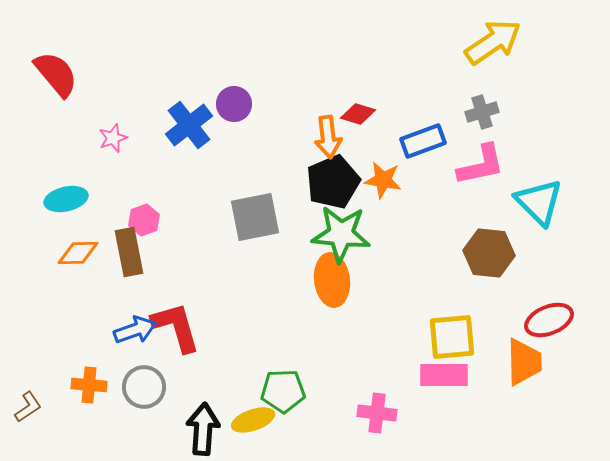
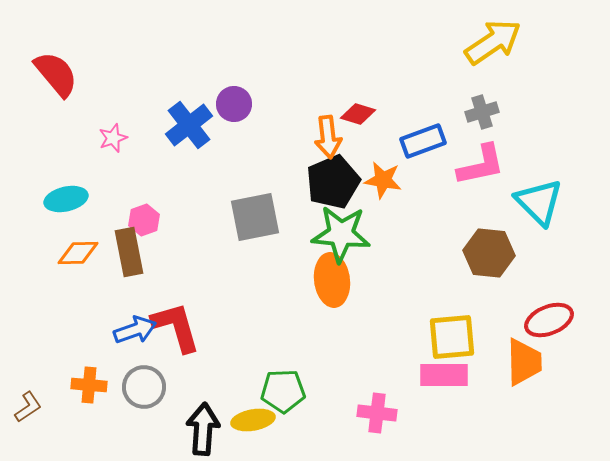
yellow ellipse: rotated 9 degrees clockwise
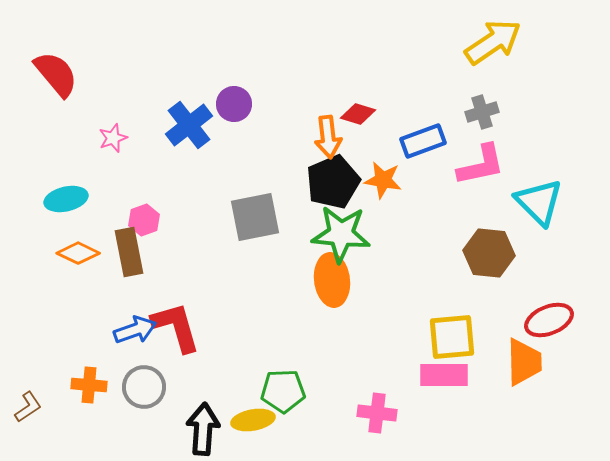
orange diamond: rotated 27 degrees clockwise
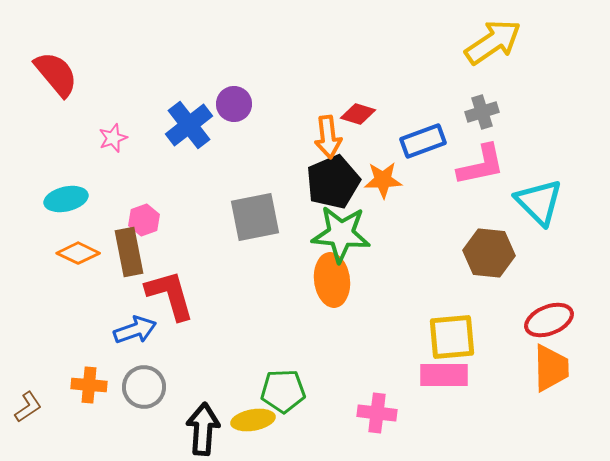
orange star: rotated 12 degrees counterclockwise
red L-shape: moved 6 px left, 32 px up
orange trapezoid: moved 27 px right, 6 px down
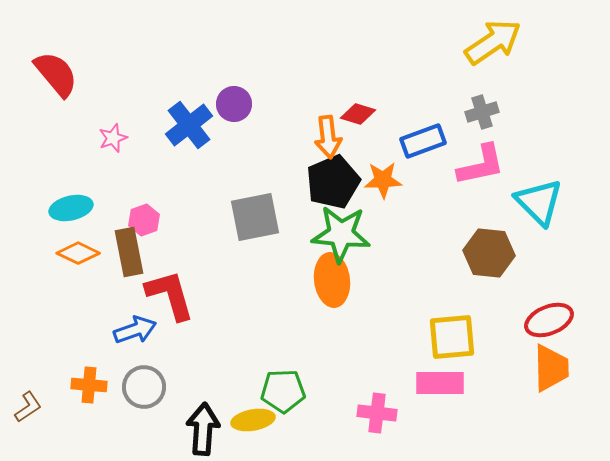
cyan ellipse: moved 5 px right, 9 px down
pink rectangle: moved 4 px left, 8 px down
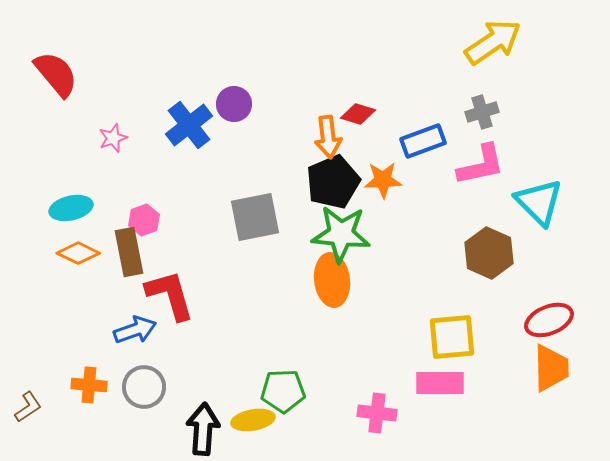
brown hexagon: rotated 18 degrees clockwise
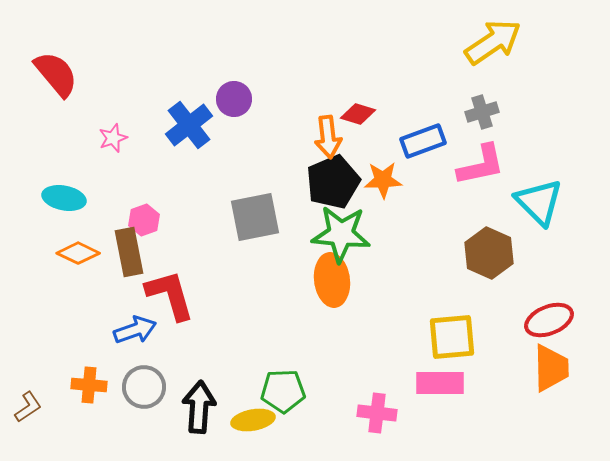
purple circle: moved 5 px up
cyan ellipse: moved 7 px left, 10 px up; rotated 24 degrees clockwise
black arrow: moved 4 px left, 22 px up
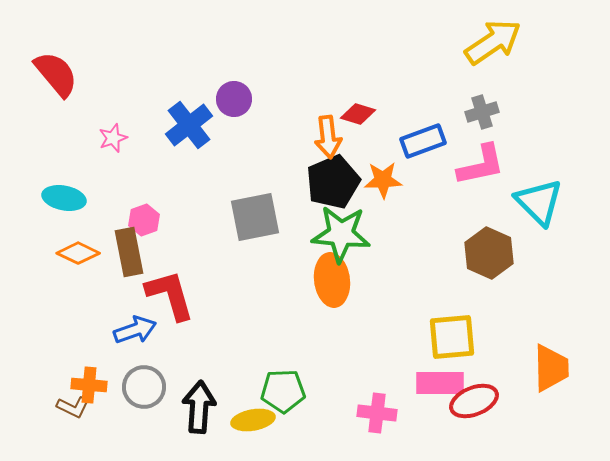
red ellipse: moved 75 px left, 81 px down
brown L-shape: moved 45 px right; rotated 60 degrees clockwise
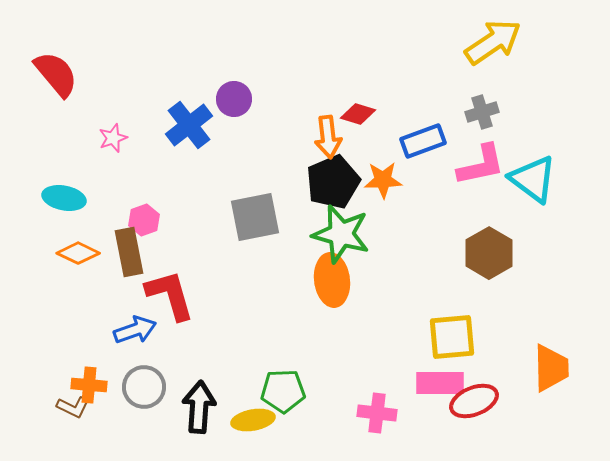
cyan triangle: moved 6 px left, 23 px up; rotated 8 degrees counterclockwise
green star: rotated 10 degrees clockwise
brown hexagon: rotated 6 degrees clockwise
